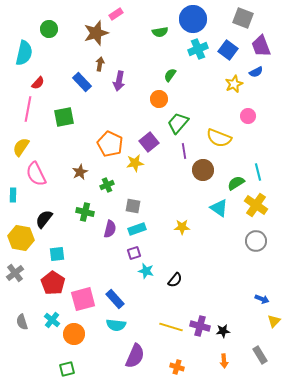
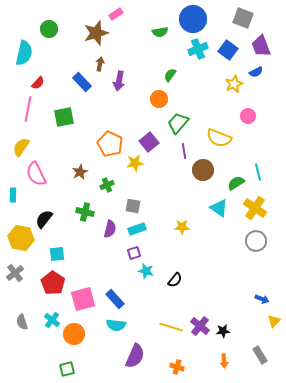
yellow cross at (256, 205): moved 1 px left, 3 px down
purple cross at (200, 326): rotated 24 degrees clockwise
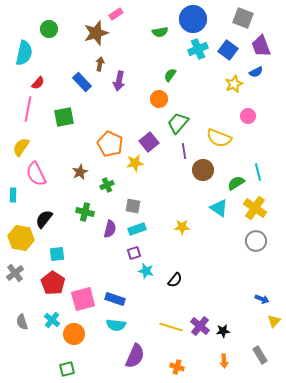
blue rectangle at (115, 299): rotated 30 degrees counterclockwise
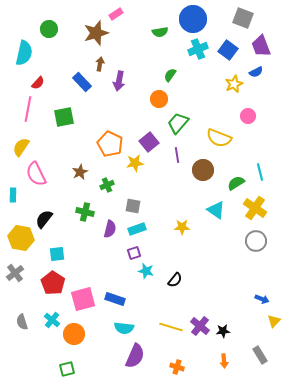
purple line at (184, 151): moved 7 px left, 4 px down
cyan line at (258, 172): moved 2 px right
cyan triangle at (219, 208): moved 3 px left, 2 px down
cyan semicircle at (116, 325): moved 8 px right, 3 px down
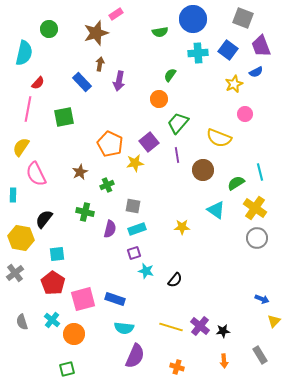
cyan cross at (198, 49): moved 4 px down; rotated 18 degrees clockwise
pink circle at (248, 116): moved 3 px left, 2 px up
gray circle at (256, 241): moved 1 px right, 3 px up
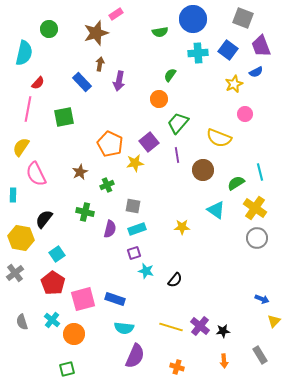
cyan square at (57, 254): rotated 28 degrees counterclockwise
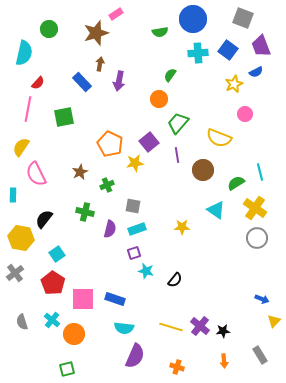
pink square at (83, 299): rotated 15 degrees clockwise
